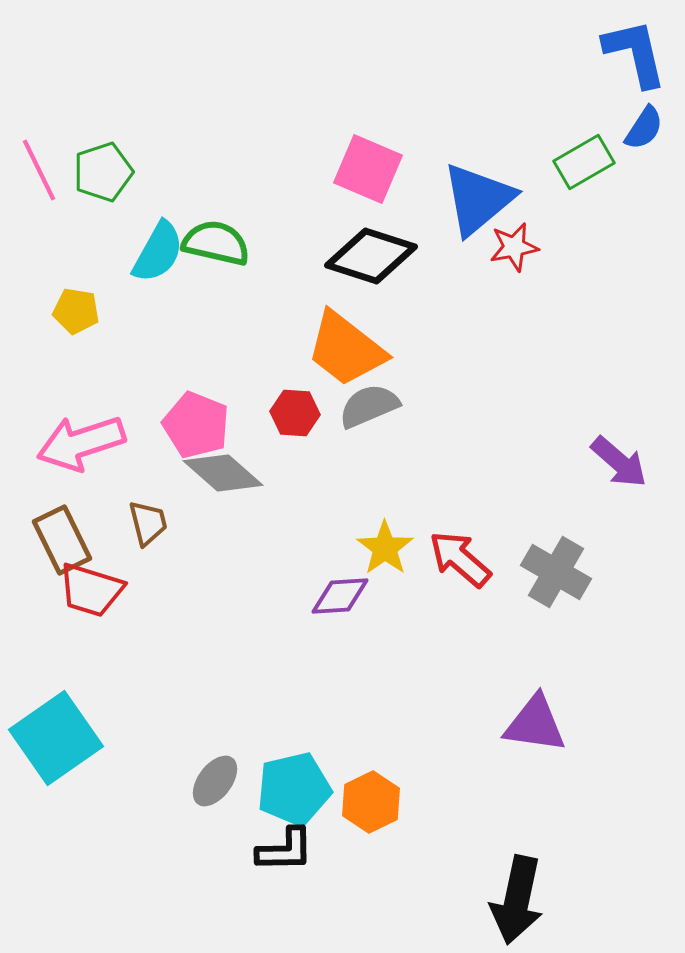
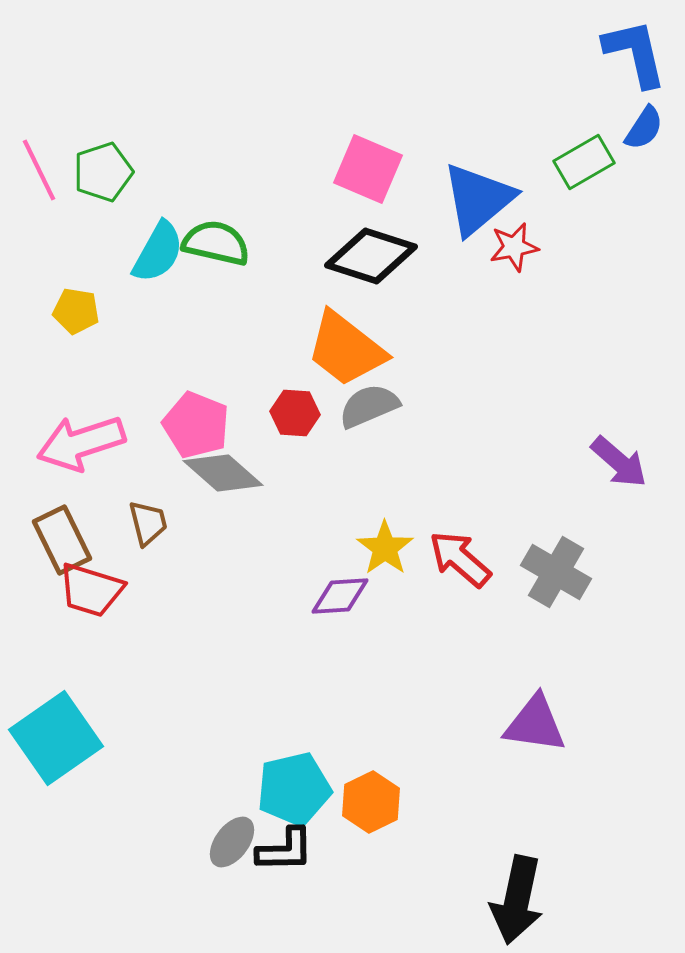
gray ellipse: moved 17 px right, 61 px down
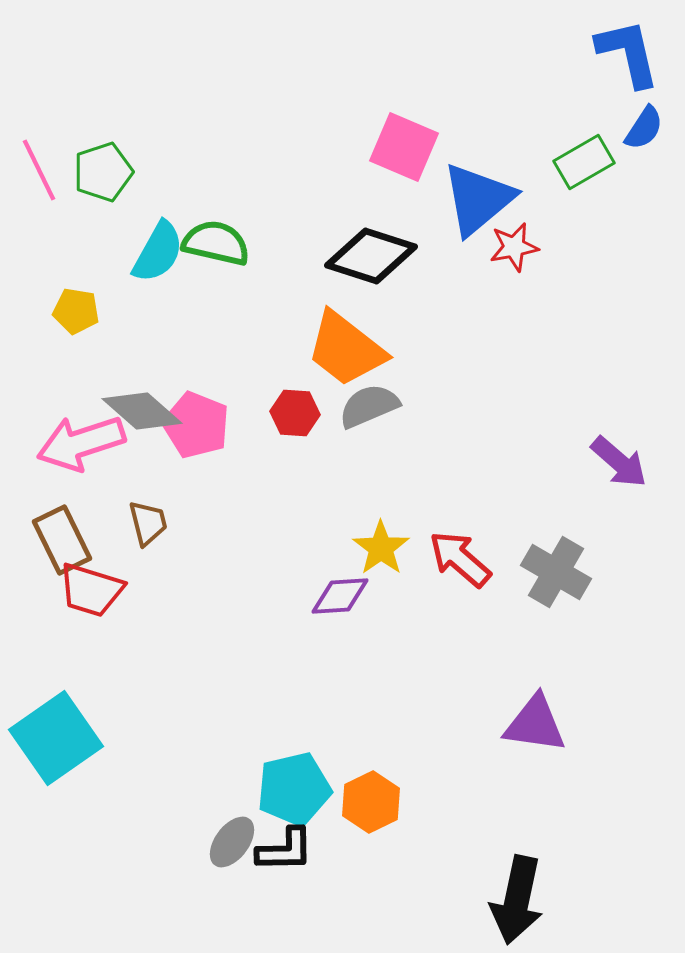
blue L-shape: moved 7 px left
pink square: moved 36 px right, 22 px up
gray diamond: moved 81 px left, 62 px up
yellow star: moved 4 px left
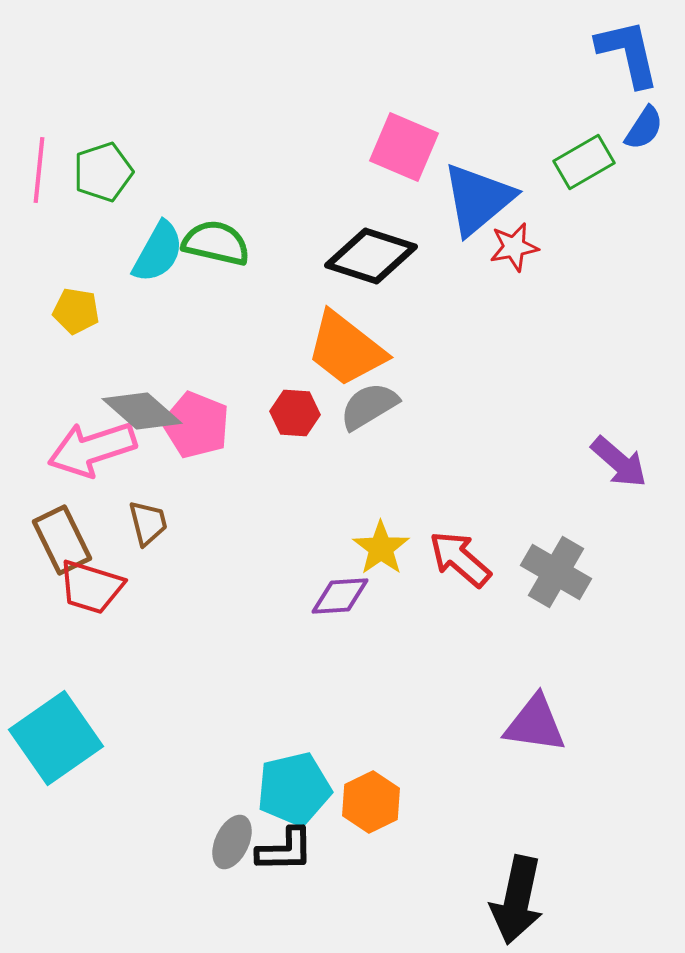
pink line: rotated 32 degrees clockwise
gray semicircle: rotated 8 degrees counterclockwise
pink arrow: moved 11 px right, 6 px down
red trapezoid: moved 3 px up
gray ellipse: rotated 12 degrees counterclockwise
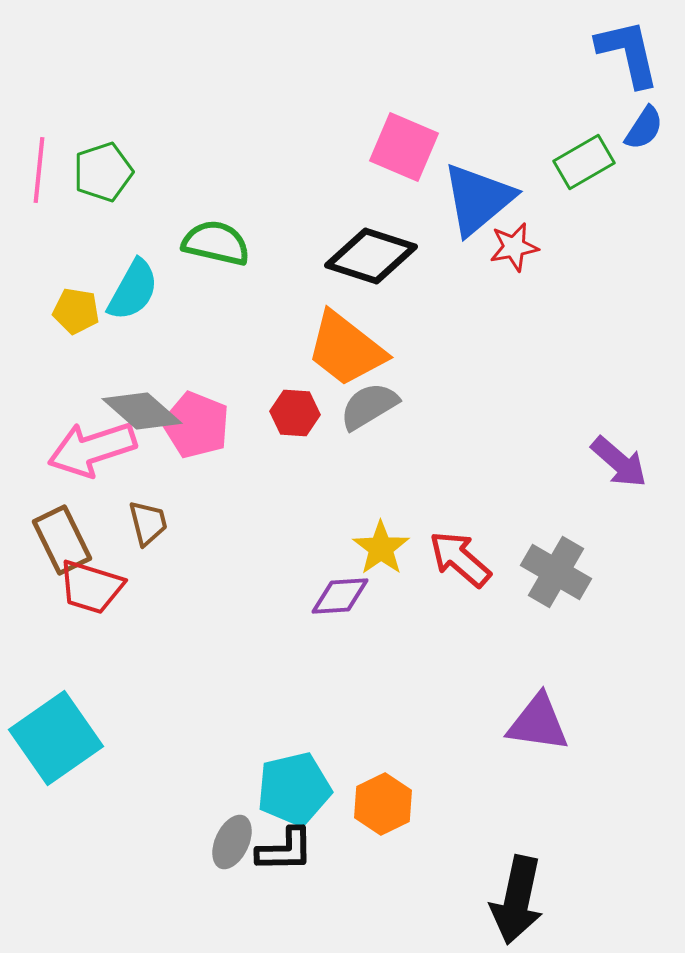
cyan semicircle: moved 25 px left, 38 px down
purple triangle: moved 3 px right, 1 px up
orange hexagon: moved 12 px right, 2 px down
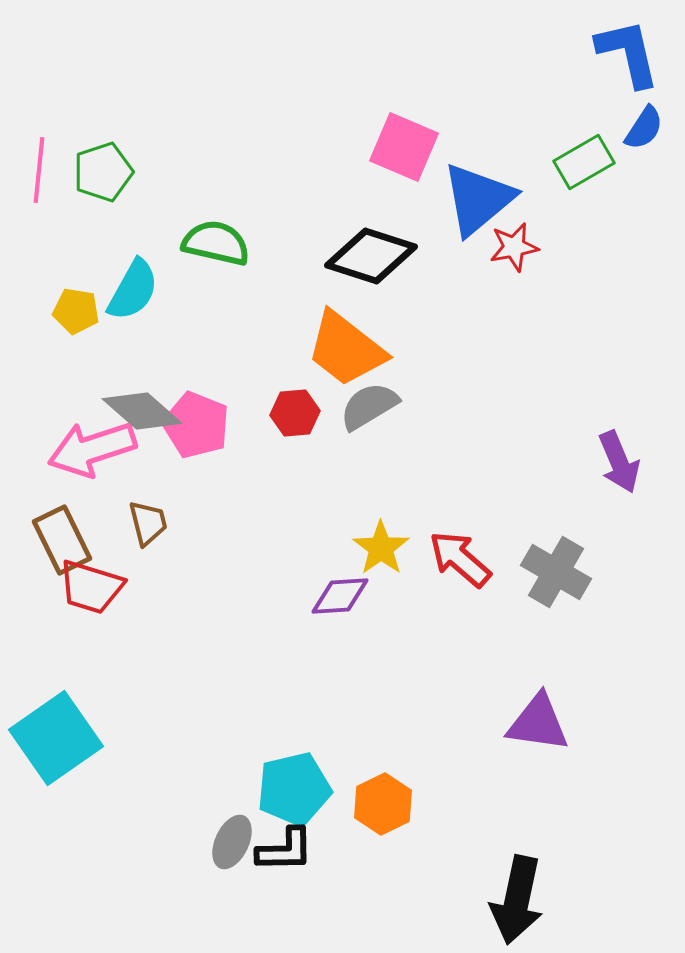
red hexagon: rotated 9 degrees counterclockwise
purple arrow: rotated 26 degrees clockwise
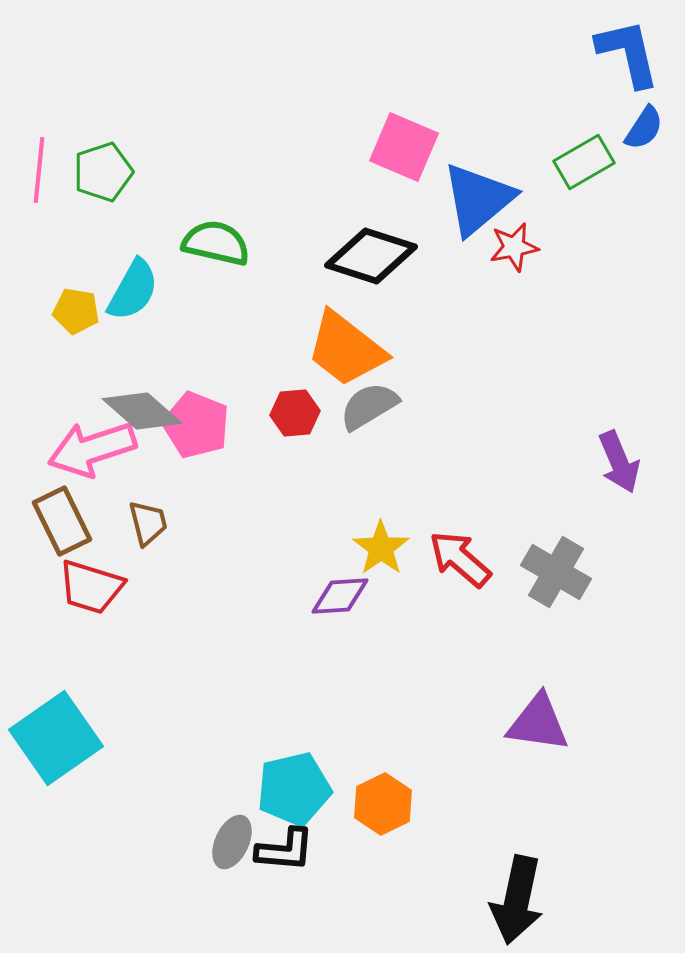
brown rectangle: moved 19 px up
black L-shape: rotated 6 degrees clockwise
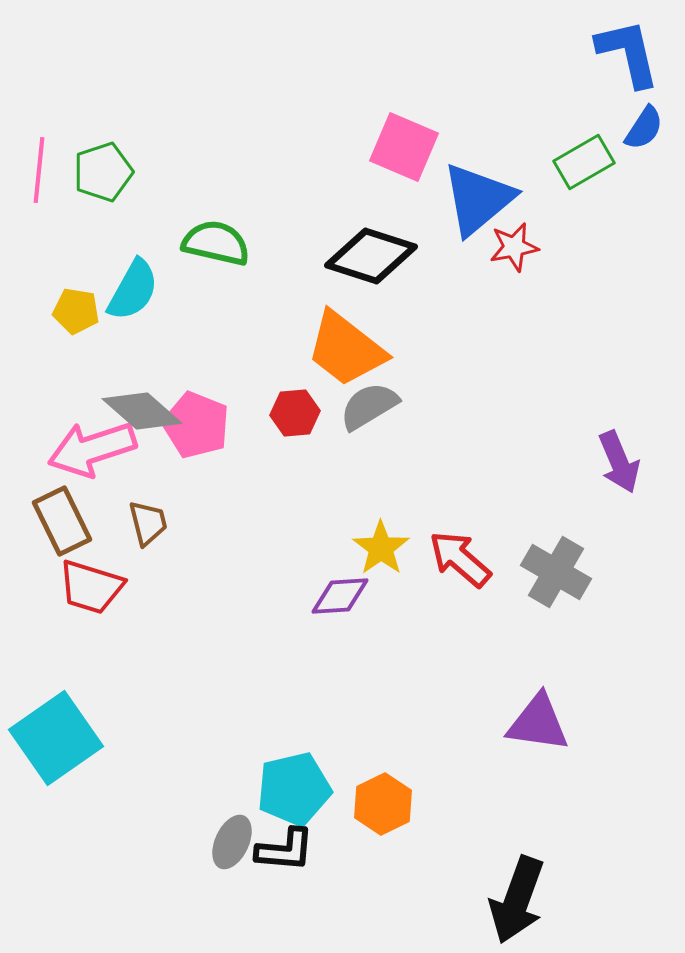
black arrow: rotated 8 degrees clockwise
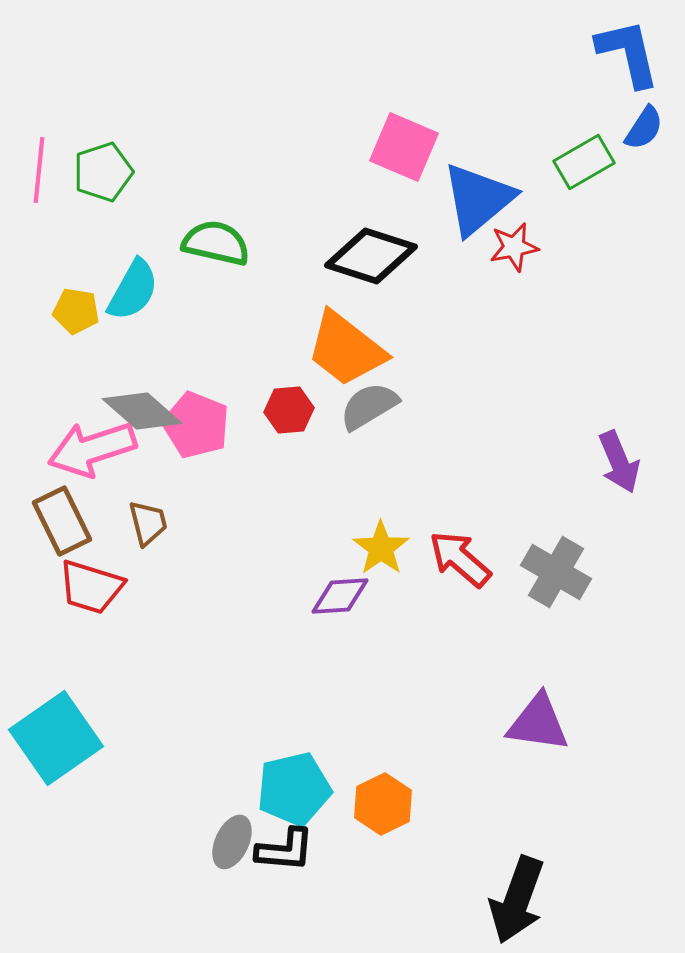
red hexagon: moved 6 px left, 3 px up
